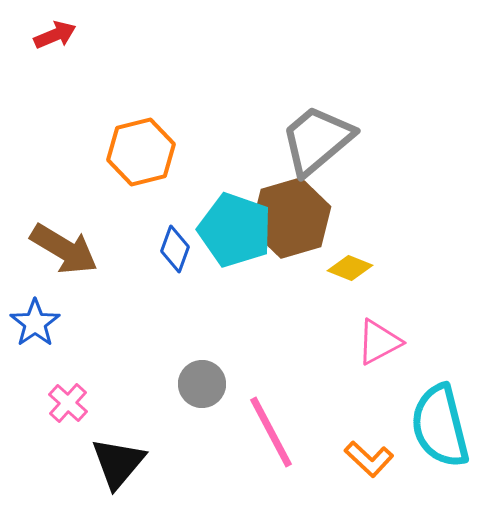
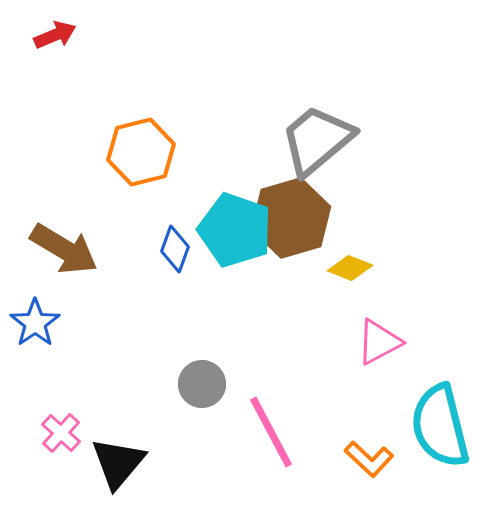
pink cross: moved 7 px left, 30 px down
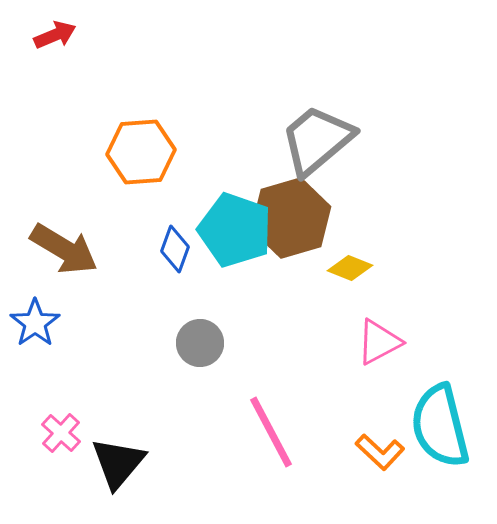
orange hexagon: rotated 10 degrees clockwise
gray circle: moved 2 px left, 41 px up
orange L-shape: moved 11 px right, 7 px up
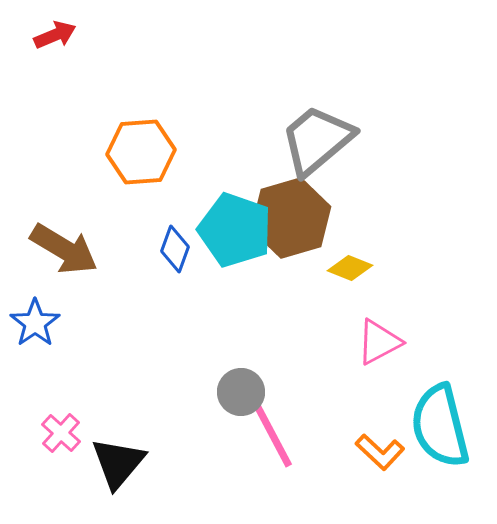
gray circle: moved 41 px right, 49 px down
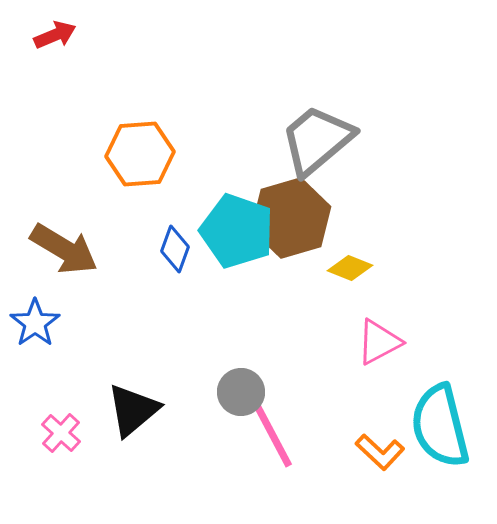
orange hexagon: moved 1 px left, 2 px down
cyan pentagon: moved 2 px right, 1 px down
black triangle: moved 15 px right, 53 px up; rotated 10 degrees clockwise
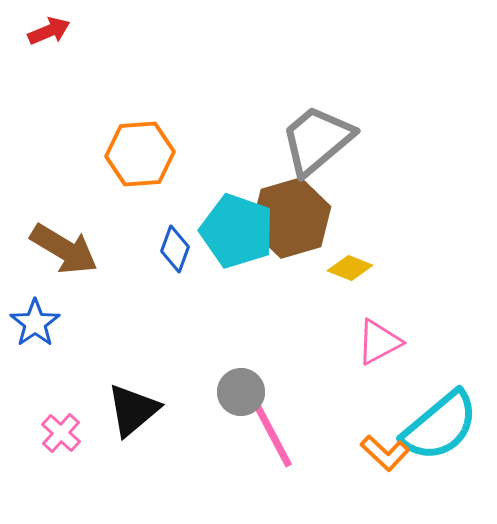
red arrow: moved 6 px left, 4 px up
cyan semicircle: rotated 116 degrees counterclockwise
orange L-shape: moved 5 px right, 1 px down
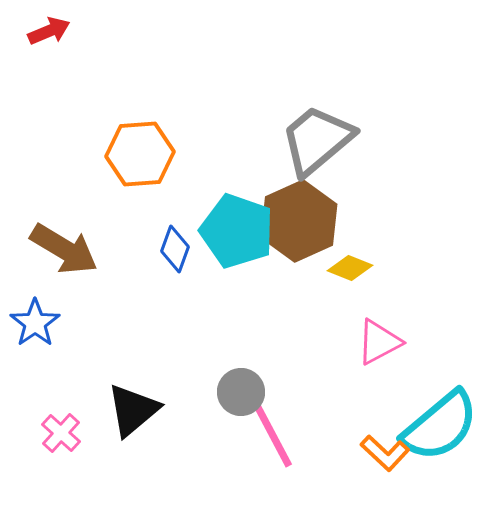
brown hexagon: moved 8 px right, 3 px down; rotated 8 degrees counterclockwise
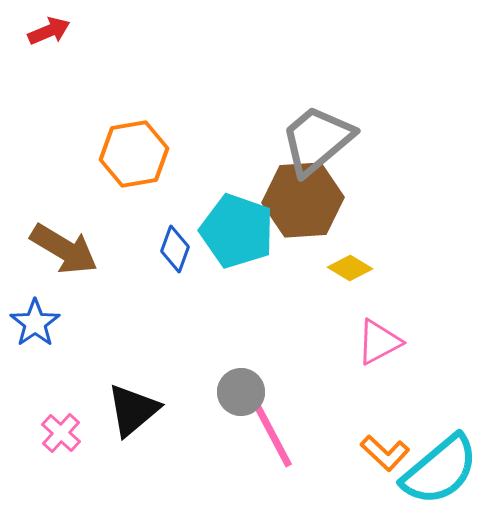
orange hexagon: moved 6 px left; rotated 6 degrees counterclockwise
brown hexagon: moved 4 px right, 21 px up; rotated 20 degrees clockwise
yellow diamond: rotated 9 degrees clockwise
cyan semicircle: moved 44 px down
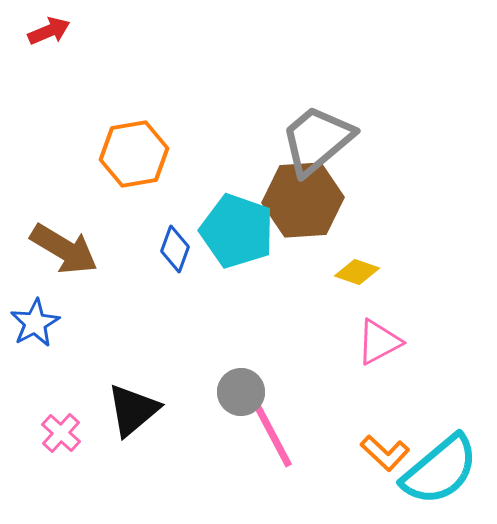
yellow diamond: moved 7 px right, 4 px down; rotated 12 degrees counterclockwise
blue star: rotated 6 degrees clockwise
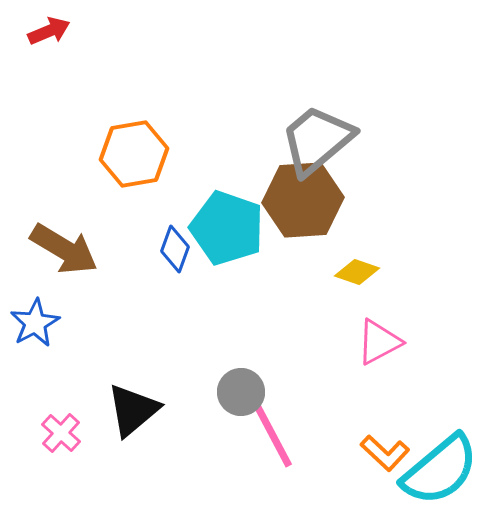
cyan pentagon: moved 10 px left, 3 px up
